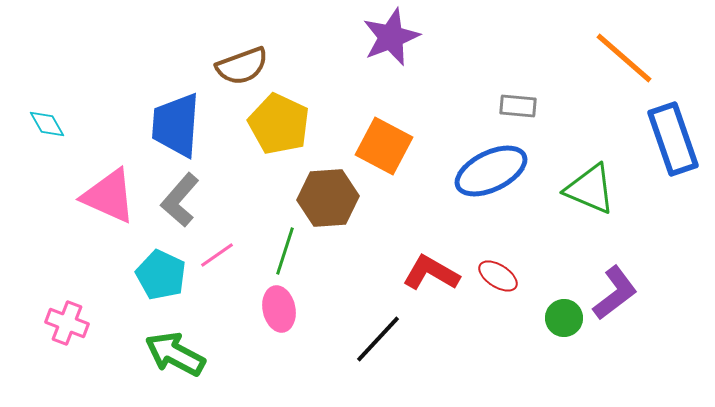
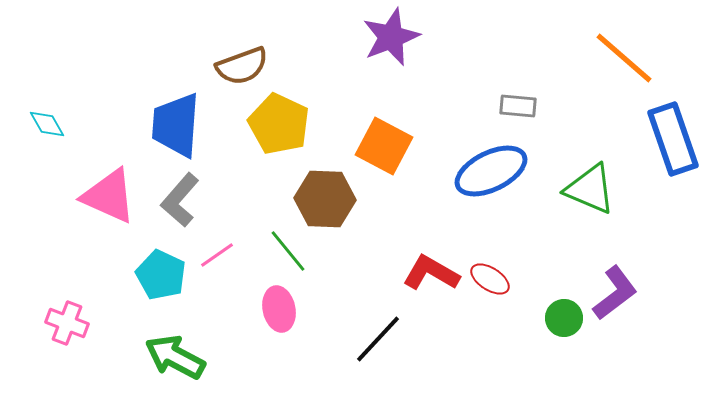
brown hexagon: moved 3 px left, 1 px down; rotated 6 degrees clockwise
green line: moved 3 px right; rotated 57 degrees counterclockwise
red ellipse: moved 8 px left, 3 px down
green arrow: moved 3 px down
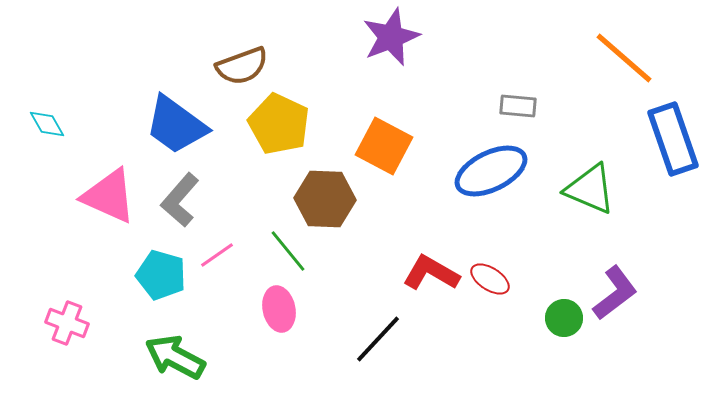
blue trapezoid: rotated 58 degrees counterclockwise
cyan pentagon: rotated 9 degrees counterclockwise
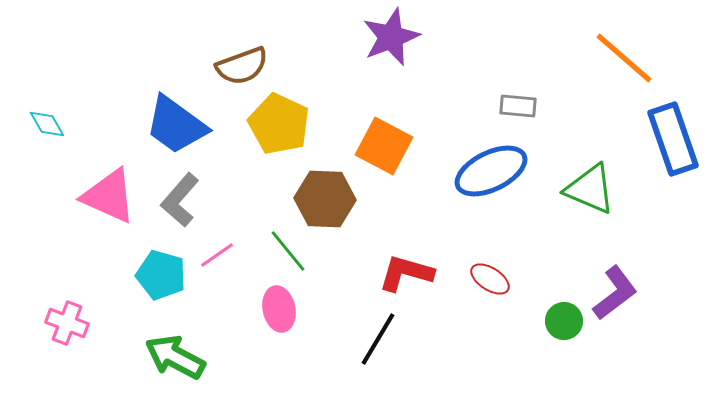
red L-shape: moved 25 px left; rotated 14 degrees counterclockwise
green circle: moved 3 px down
black line: rotated 12 degrees counterclockwise
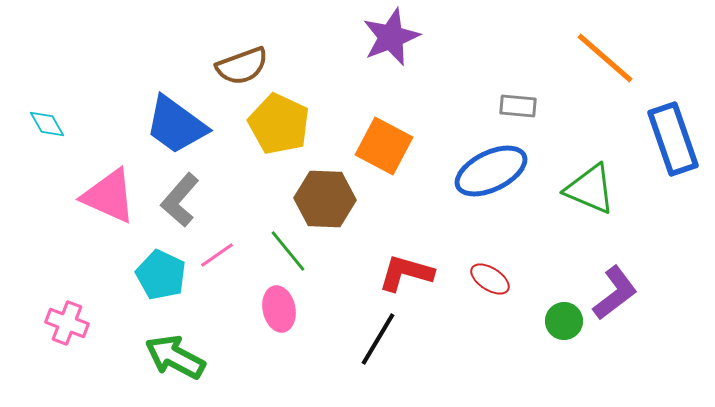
orange line: moved 19 px left
cyan pentagon: rotated 9 degrees clockwise
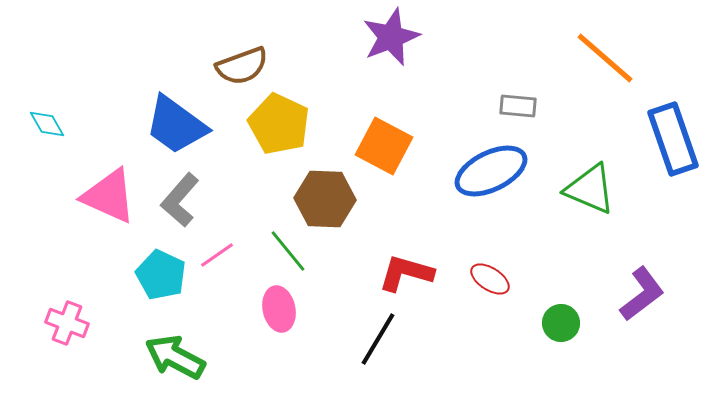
purple L-shape: moved 27 px right, 1 px down
green circle: moved 3 px left, 2 px down
